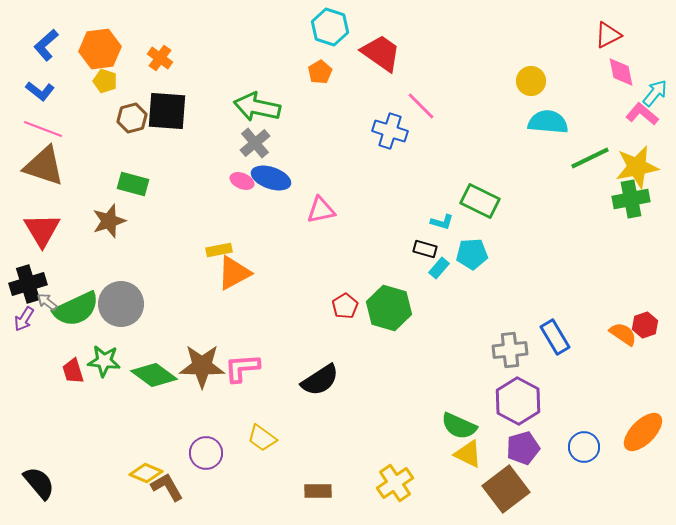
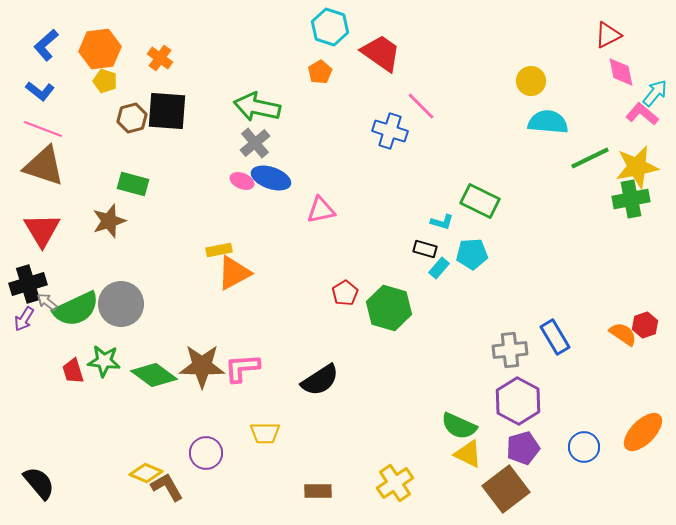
red pentagon at (345, 306): moved 13 px up
yellow trapezoid at (262, 438): moved 3 px right, 5 px up; rotated 36 degrees counterclockwise
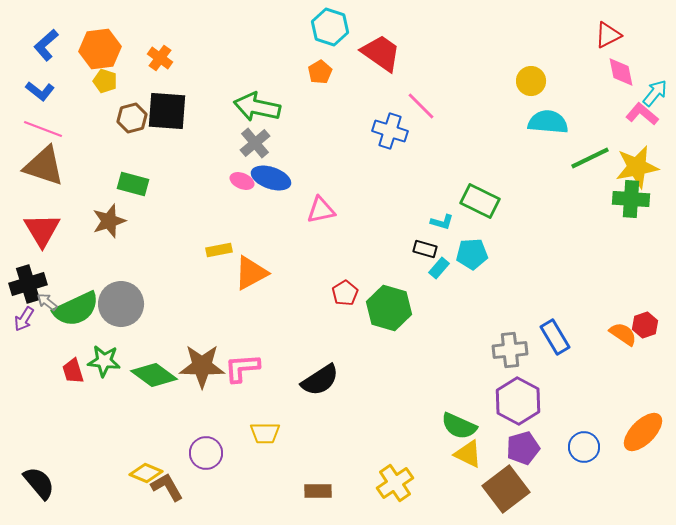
green cross at (631, 199): rotated 15 degrees clockwise
orange triangle at (234, 273): moved 17 px right
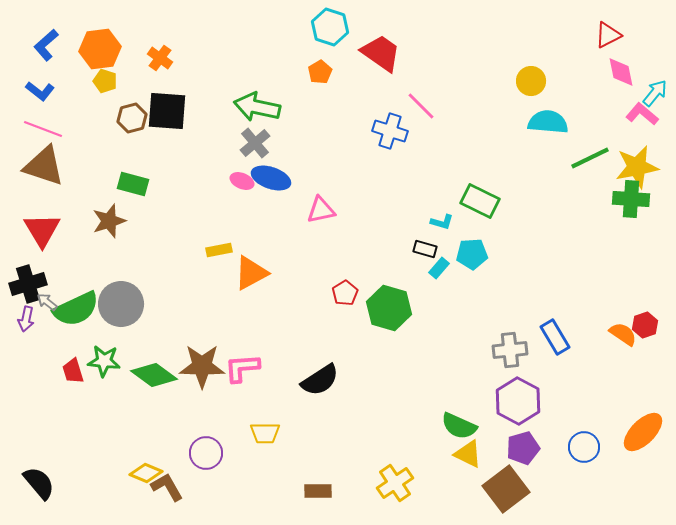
purple arrow at (24, 319): moved 2 px right; rotated 20 degrees counterclockwise
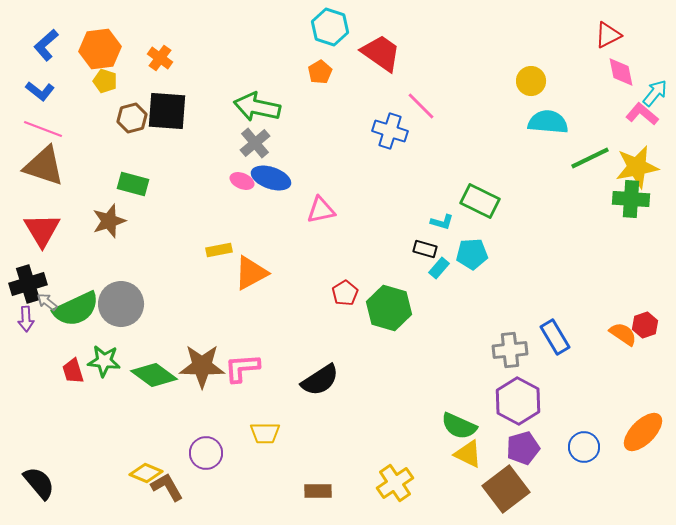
purple arrow at (26, 319): rotated 15 degrees counterclockwise
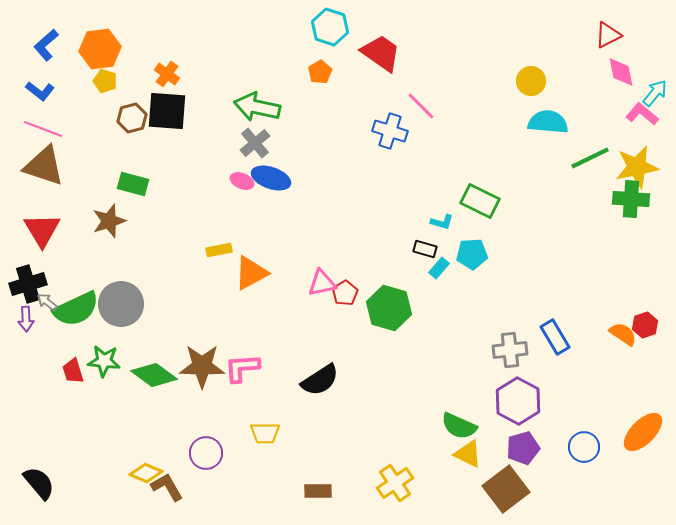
orange cross at (160, 58): moved 7 px right, 16 px down
pink triangle at (321, 210): moved 1 px right, 73 px down
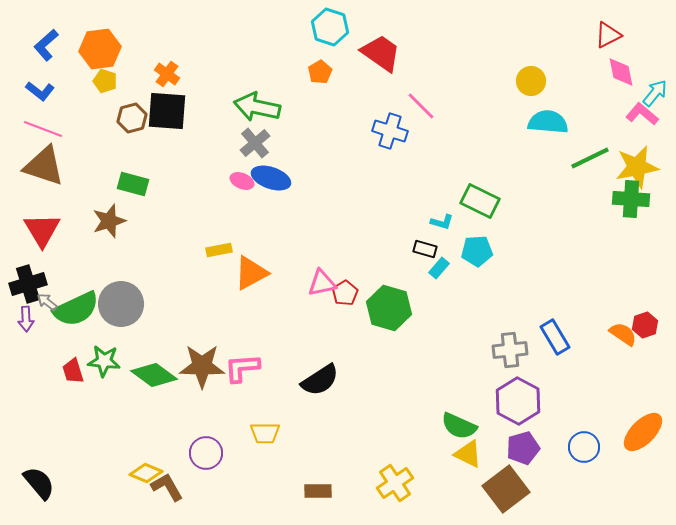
cyan pentagon at (472, 254): moved 5 px right, 3 px up
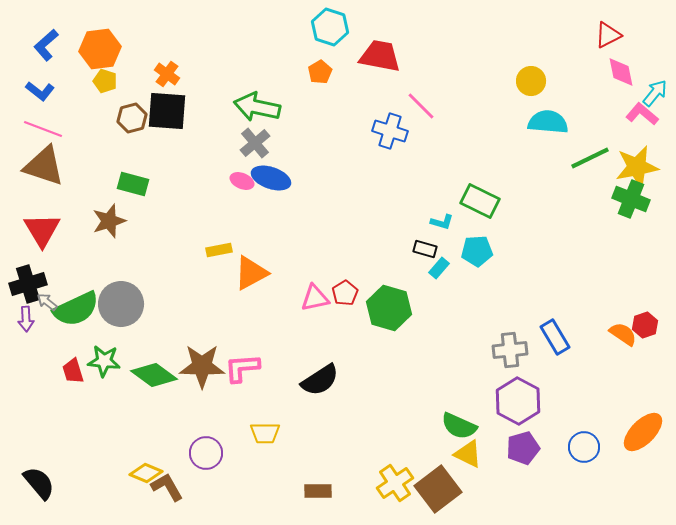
red trapezoid at (381, 53): moved 1 px left, 3 px down; rotated 24 degrees counterclockwise
green cross at (631, 199): rotated 18 degrees clockwise
pink triangle at (322, 283): moved 7 px left, 15 px down
brown square at (506, 489): moved 68 px left
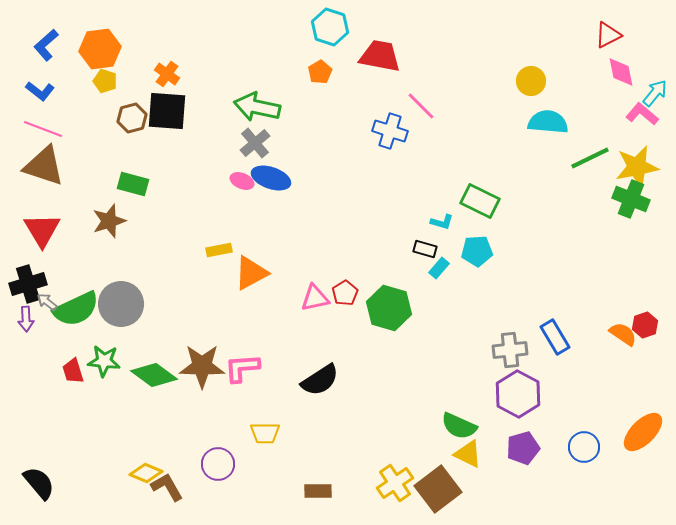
purple hexagon at (518, 401): moved 7 px up
purple circle at (206, 453): moved 12 px right, 11 px down
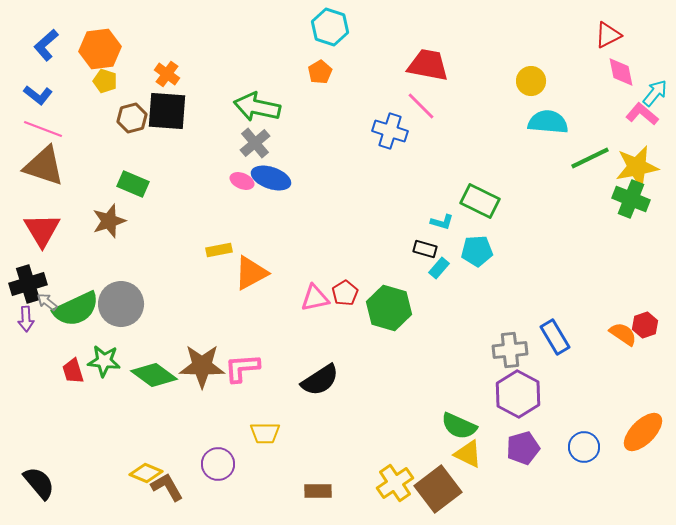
red trapezoid at (380, 56): moved 48 px right, 9 px down
blue L-shape at (40, 91): moved 2 px left, 4 px down
green rectangle at (133, 184): rotated 8 degrees clockwise
